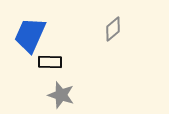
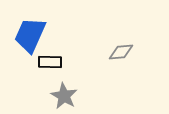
gray diamond: moved 8 px right, 23 px down; rotated 35 degrees clockwise
gray star: moved 3 px right, 1 px down; rotated 12 degrees clockwise
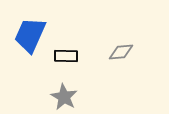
black rectangle: moved 16 px right, 6 px up
gray star: moved 1 px down
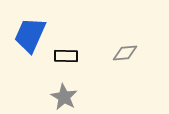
gray diamond: moved 4 px right, 1 px down
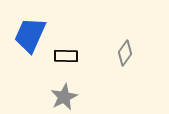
gray diamond: rotated 50 degrees counterclockwise
gray star: rotated 16 degrees clockwise
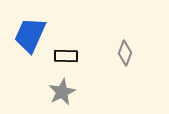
gray diamond: rotated 15 degrees counterclockwise
gray star: moved 2 px left, 5 px up
